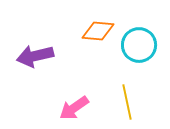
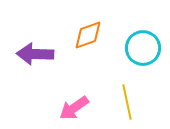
orange diamond: moved 10 px left, 4 px down; rotated 24 degrees counterclockwise
cyan circle: moved 4 px right, 3 px down
purple arrow: moved 2 px up; rotated 15 degrees clockwise
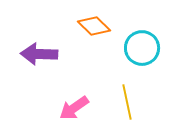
orange diamond: moved 6 px right, 9 px up; rotated 64 degrees clockwise
cyan circle: moved 1 px left
purple arrow: moved 4 px right
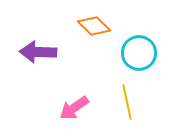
cyan circle: moved 3 px left, 5 px down
purple arrow: moved 1 px left, 2 px up
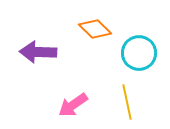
orange diamond: moved 1 px right, 3 px down
pink arrow: moved 1 px left, 3 px up
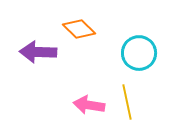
orange diamond: moved 16 px left
pink arrow: moved 16 px right; rotated 44 degrees clockwise
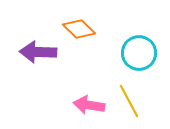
yellow line: moved 2 px right, 1 px up; rotated 16 degrees counterclockwise
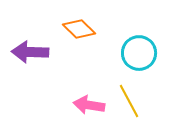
purple arrow: moved 8 px left
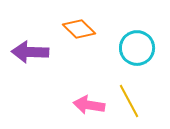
cyan circle: moved 2 px left, 5 px up
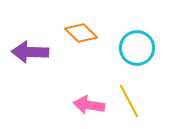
orange diamond: moved 2 px right, 4 px down
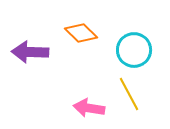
cyan circle: moved 3 px left, 2 px down
yellow line: moved 7 px up
pink arrow: moved 3 px down
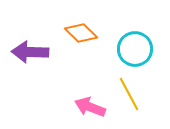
cyan circle: moved 1 px right, 1 px up
pink arrow: moved 1 px right, 1 px up; rotated 12 degrees clockwise
